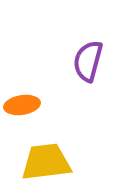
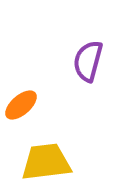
orange ellipse: moved 1 px left; rotated 32 degrees counterclockwise
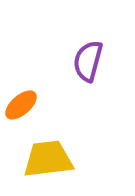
yellow trapezoid: moved 2 px right, 3 px up
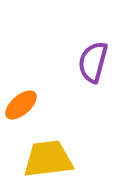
purple semicircle: moved 5 px right, 1 px down
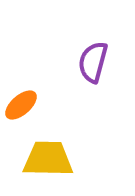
yellow trapezoid: rotated 8 degrees clockwise
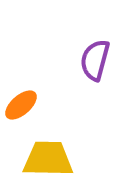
purple semicircle: moved 2 px right, 2 px up
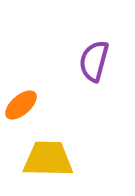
purple semicircle: moved 1 px left, 1 px down
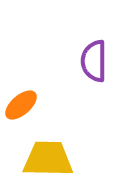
purple semicircle: rotated 15 degrees counterclockwise
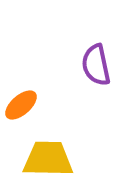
purple semicircle: moved 2 px right, 4 px down; rotated 12 degrees counterclockwise
